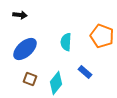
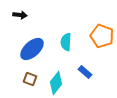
blue ellipse: moved 7 px right
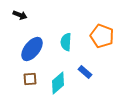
black arrow: rotated 16 degrees clockwise
blue ellipse: rotated 10 degrees counterclockwise
brown square: rotated 24 degrees counterclockwise
cyan diamond: moved 2 px right; rotated 10 degrees clockwise
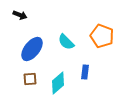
cyan semicircle: rotated 48 degrees counterclockwise
blue rectangle: rotated 56 degrees clockwise
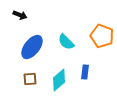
blue ellipse: moved 2 px up
cyan diamond: moved 1 px right, 3 px up
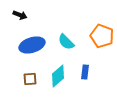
blue ellipse: moved 2 px up; rotated 35 degrees clockwise
cyan diamond: moved 1 px left, 4 px up
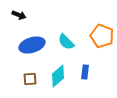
black arrow: moved 1 px left
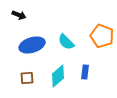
brown square: moved 3 px left, 1 px up
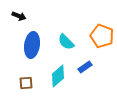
black arrow: moved 1 px down
blue ellipse: rotated 65 degrees counterclockwise
blue rectangle: moved 5 px up; rotated 48 degrees clockwise
brown square: moved 1 px left, 5 px down
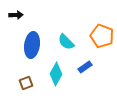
black arrow: moved 3 px left, 1 px up; rotated 24 degrees counterclockwise
cyan diamond: moved 2 px left, 2 px up; rotated 20 degrees counterclockwise
brown square: rotated 16 degrees counterclockwise
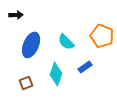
blue ellipse: moved 1 px left; rotated 15 degrees clockwise
cyan diamond: rotated 10 degrees counterclockwise
